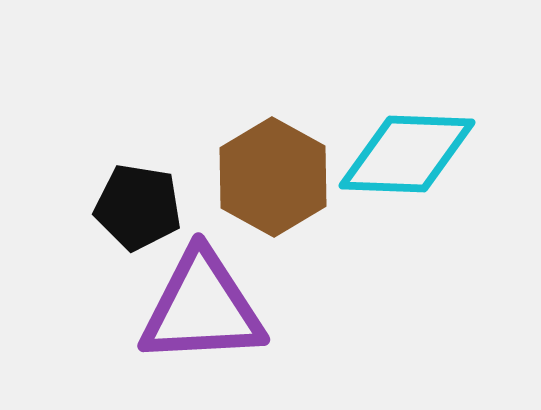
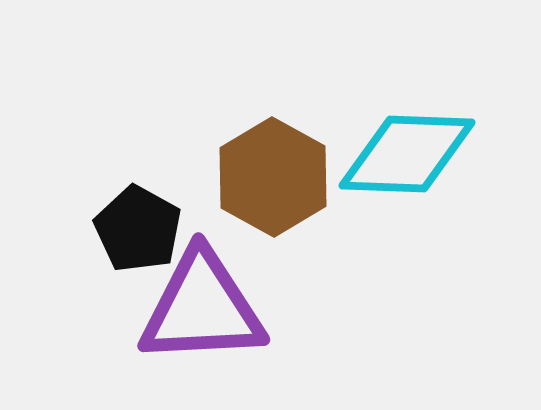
black pentagon: moved 22 px down; rotated 20 degrees clockwise
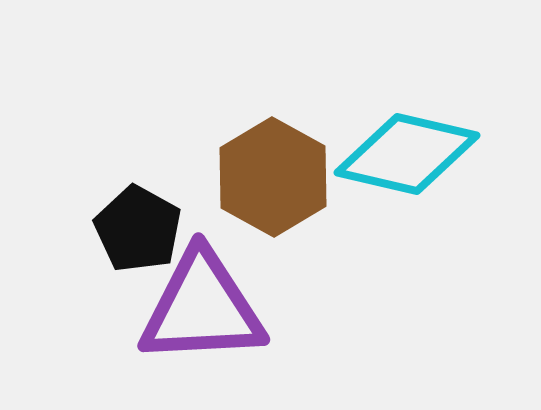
cyan diamond: rotated 11 degrees clockwise
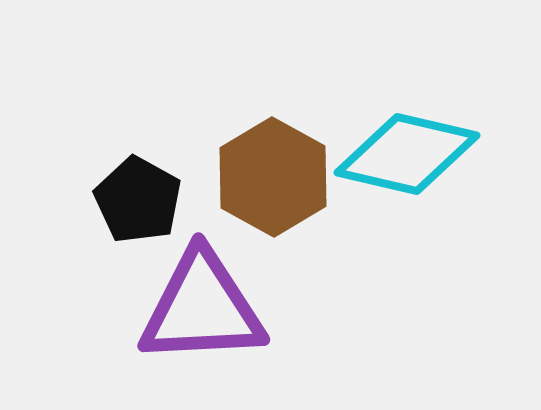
black pentagon: moved 29 px up
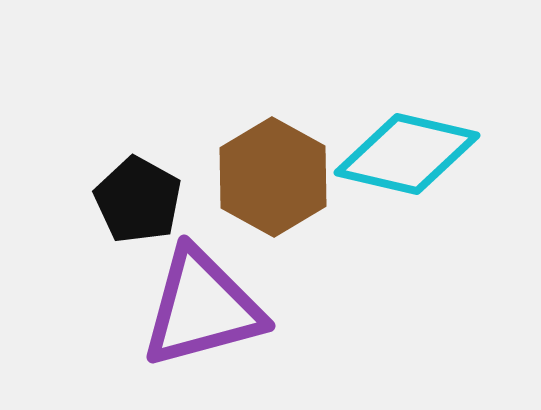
purple triangle: rotated 12 degrees counterclockwise
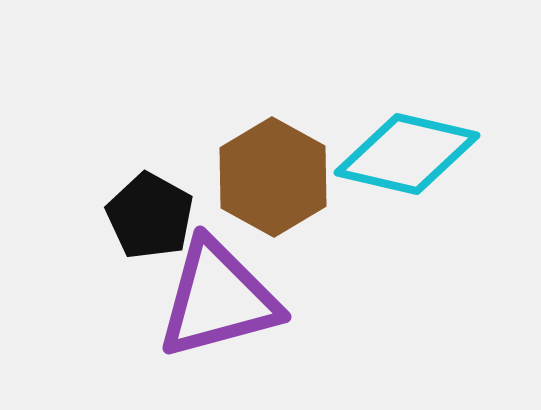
black pentagon: moved 12 px right, 16 px down
purple triangle: moved 16 px right, 9 px up
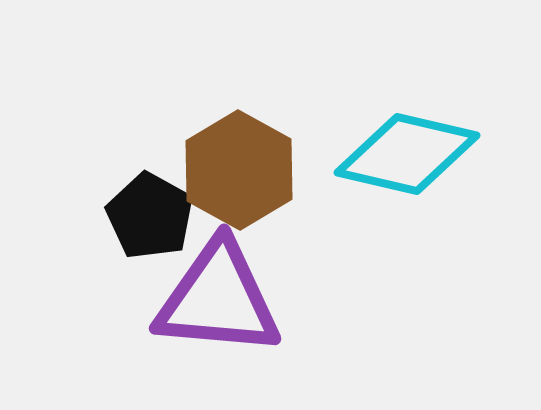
brown hexagon: moved 34 px left, 7 px up
purple triangle: rotated 20 degrees clockwise
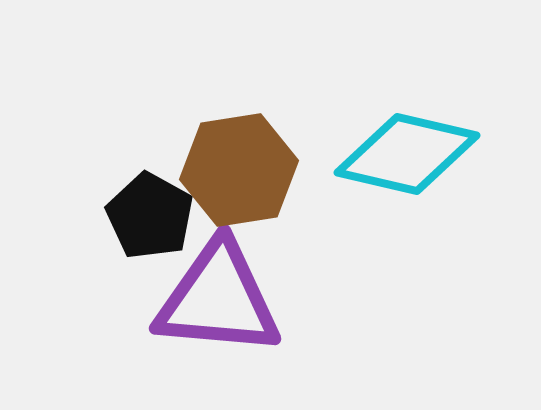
brown hexagon: rotated 22 degrees clockwise
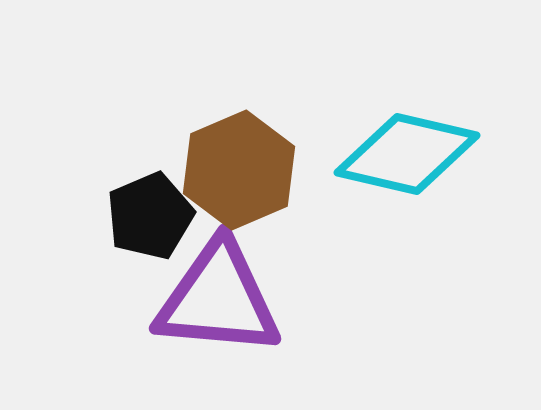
brown hexagon: rotated 14 degrees counterclockwise
black pentagon: rotated 20 degrees clockwise
